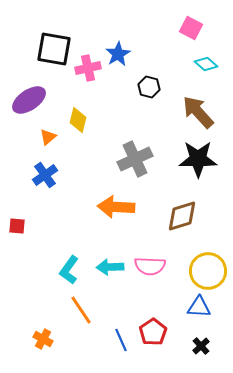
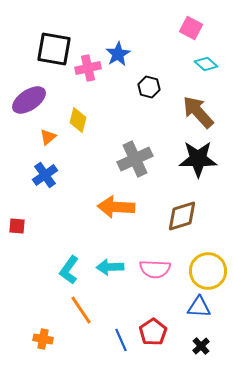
pink semicircle: moved 5 px right, 3 px down
orange cross: rotated 18 degrees counterclockwise
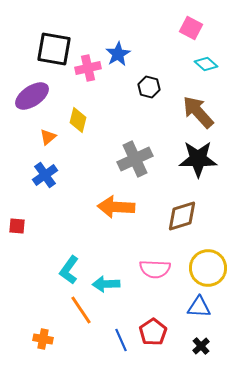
purple ellipse: moved 3 px right, 4 px up
cyan arrow: moved 4 px left, 17 px down
yellow circle: moved 3 px up
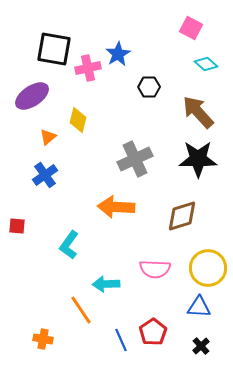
black hexagon: rotated 15 degrees counterclockwise
cyan L-shape: moved 25 px up
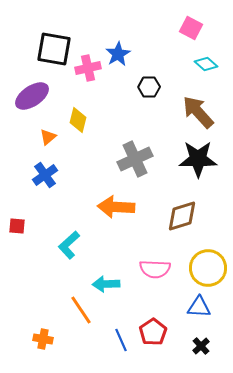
cyan L-shape: rotated 12 degrees clockwise
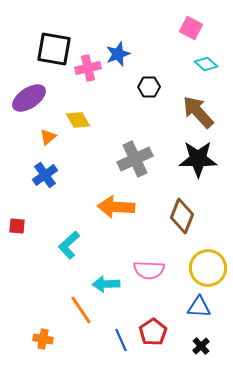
blue star: rotated 10 degrees clockwise
purple ellipse: moved 3 px left, 2 px down
yellow diamond: rotated 45 degrees counterclockwise
brown diamond: rotated 52 degrees counterclockwise
pink semicircle: moved 6 px left, 1 px down
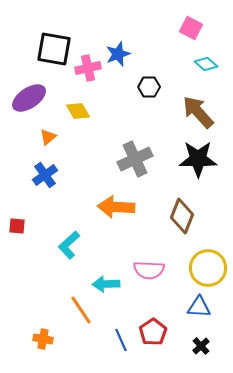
yellow diamond: moved 9 px up
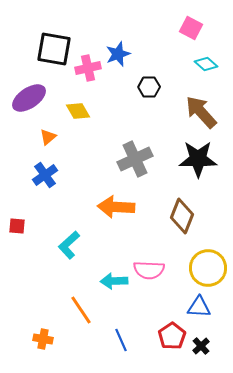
brown arrow: moved 3 px right
cyan arrow: moved 8 px right, 3 px up
red pentagon: moved 19 px right, 4 px down
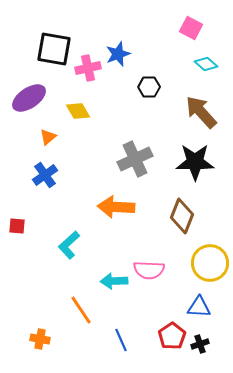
black star: moved 3 px left, 3 px down
yellow circle: moved 2 px right, 5 px up
orange cross: moved 3 px left
black cross: moved 1 px left, 2 px up; rotated 24 degrees clockwise
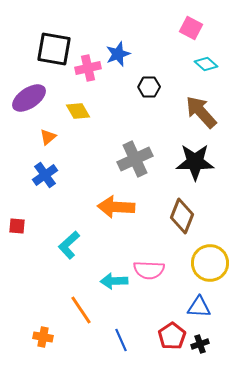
orange cross: moved 3 px right, 2 px up
